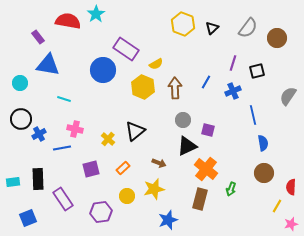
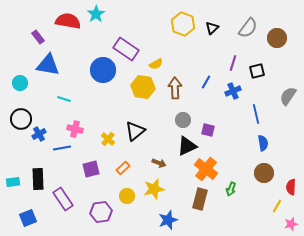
yellow hexagon at (143, 87): rotated 15 degrees counterclockwise
blue line at (253, 115): moved 3 px right, 1 px up
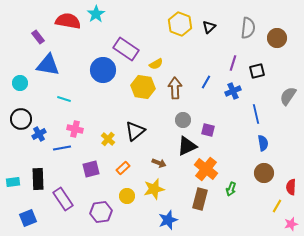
yellow hexagon at (183, 24): moved 3 px left
black triangle at (212, 28): moved 3 px left, 1 px up
gray semicircle at (248, 28): rotated 30 degrees counterclockwise
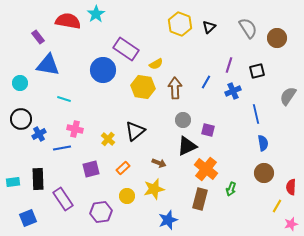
gray semicircle at (248, 28): rotated 40 degrees counterclockwise
purple line at (233, 63): moved 4 px left, 2 px down
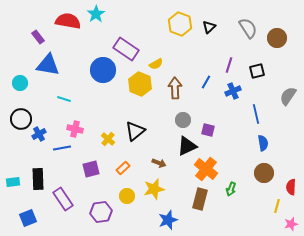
yellow hexagon at (143, 87): moved 3 px left, 3 px up; rotated 15 degrees clockwise
yellow line at (277, 206): rotated 16 degrees counterclockwise
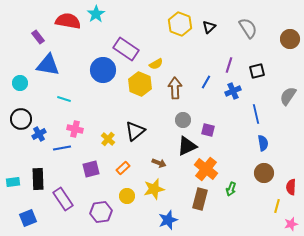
brown circle at (277, 38): moved 13 px right, 1 px down
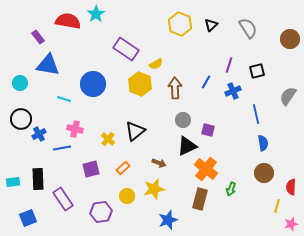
black triangle at (209, 27): moved 2 px right, 2 px up
blue circle at (103, 70): moved 10 px left, 14 px down
